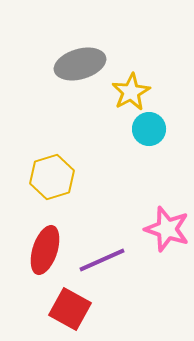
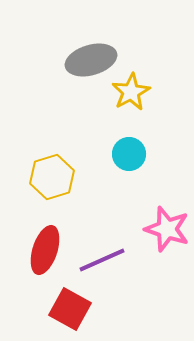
gray ellipse: moved 11 px right, 4 px up
cyan circle: moved 20 px left, 25 px down
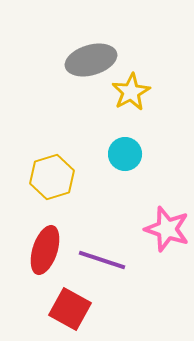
cyan circle: moved 4 px left
purple line: rotated 42 degrees clockwise
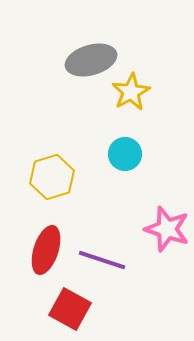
red ellipse: moved 1 px right
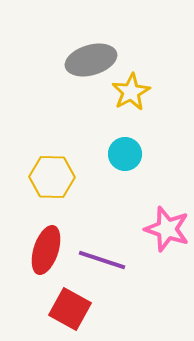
yellow hexagon: rotated 18 degrees clockwise
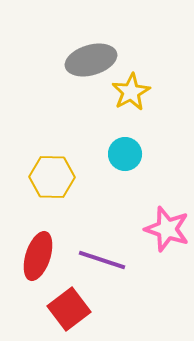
red ellipse: moved 8 px left, 6 px down
red square: moved 1 px left; rotated 24 degrees clockwise
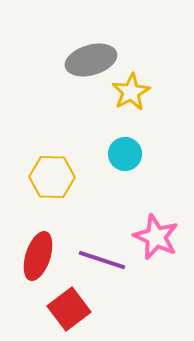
pink star: moved 11 px left, 8 px down; rotated 6 degrees clockwise
